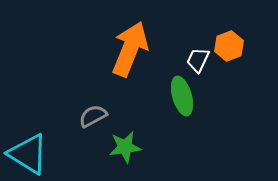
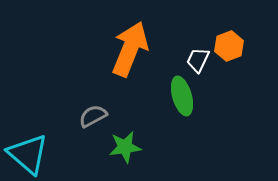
cyan triangle: rotated 9 degrees clockwise
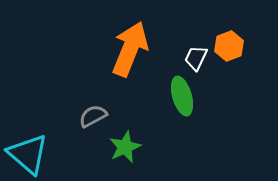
white trapezoid: moved 2 px left, 2 px up
green star: rotated 16 degrees counterclockwise
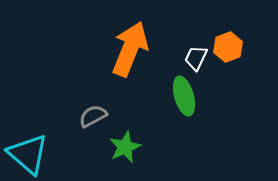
orange hexagon: moved 1 px left, 1 px down
green ellipse: moved 2 px right
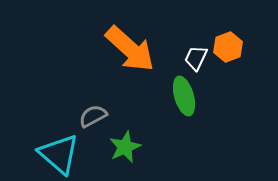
orange arrow: rotated 110 degrees clockwise
cyan triangle: moved 31 px right
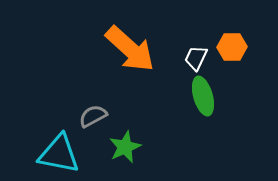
orange hexagon: moved 4 px right; rotated 20 degrees clockwise
green ellipse: moved 19 px right
cyan triangle: rotated 30 degrees counterclockwise
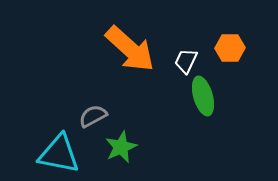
orange hexagon: moved 2 px left, 1 px down
white trapezoid: moved 10 px left, 3 px down
green star: moved 4 px left
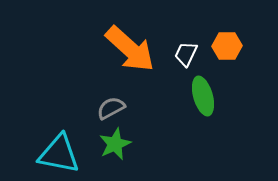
orange hexagon: moved 3 px left, 2 px up
white trapezoid: moved 7 px up
gray semicircle: moved 18 px right, 8 px up
green star: moved 6 px left, 3 px up
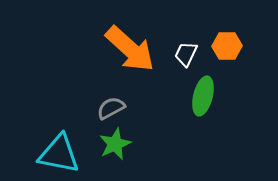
green ellipse: rotated 30 degrees clockwise
